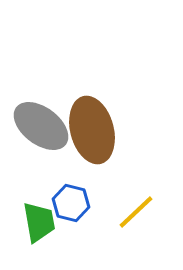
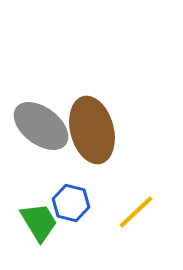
green trapezoid: rotated 21 degrees counterclockwise
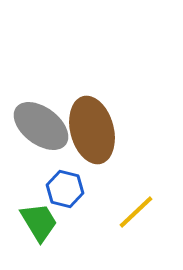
blue hexagon: moved 6 px left, 14 px up
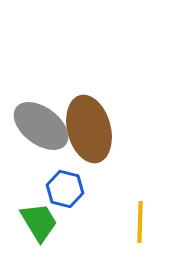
brown ellipse: moved 3 px left, 1 px up
yellow line: moved 4 px right, 10 px down; rotated 45 degrees counterclockwise
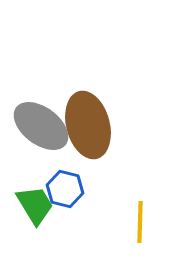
brown ellipse: moved 1 px left, 4 px up
green trapezoid: moved 4 px left, 17 px up
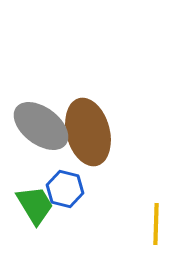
brown ellipse: moved 7 px down
yellow line: moved 16 px right, 2 px down
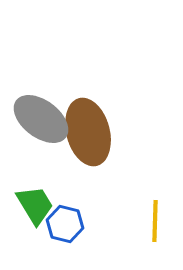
gray ellipse: moved 7 px up
blue hexagon: moved 35 px down
yellow line: moved 1 px left, 3 px up
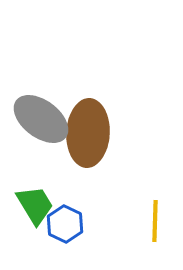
brown ellipse: moved 1 px down; rotated 18 degrees clockwise
blue hexagon: rotated 12 degrees clockwise
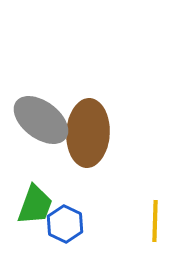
gray ellipse: moved 1 px down
green trapezoid: rotated 51 degrees clockwise
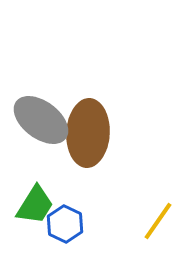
green trapezoid: rotated 12 degrees clockwise
yellow line: moved 3 px right; rotated 33 degrees clockwise
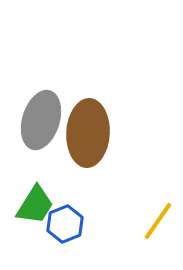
gray ellipse: rotated 70 degrees clockwise
blue hexagon: rotated 12 degrees clockwise
